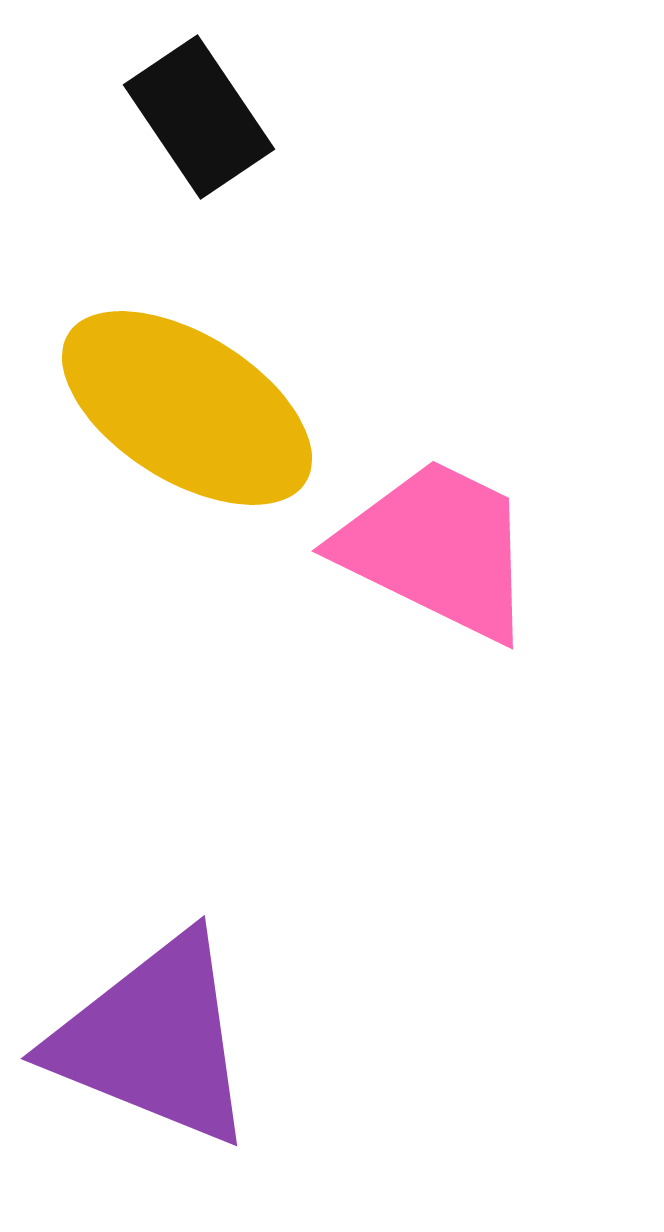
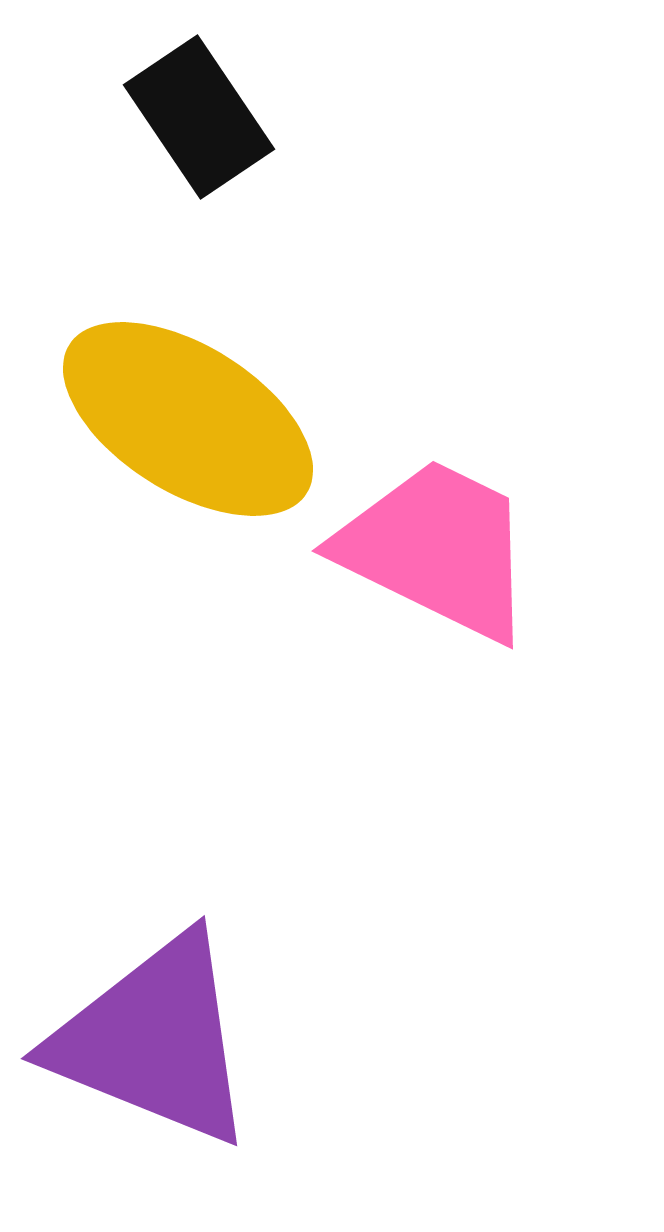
yellow ellipse: moved 1 px right, 11 px down
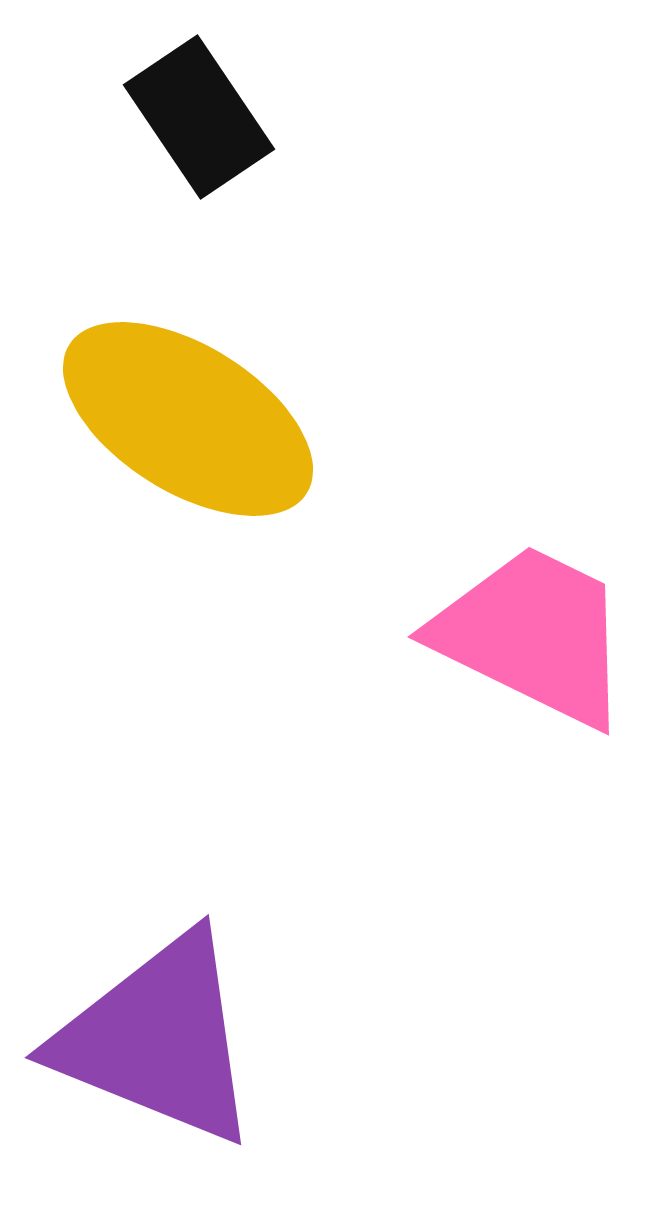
pink trapezoid: moved 96 px right, 86 px down
purple triangle: moved 4 px right, 1 px up
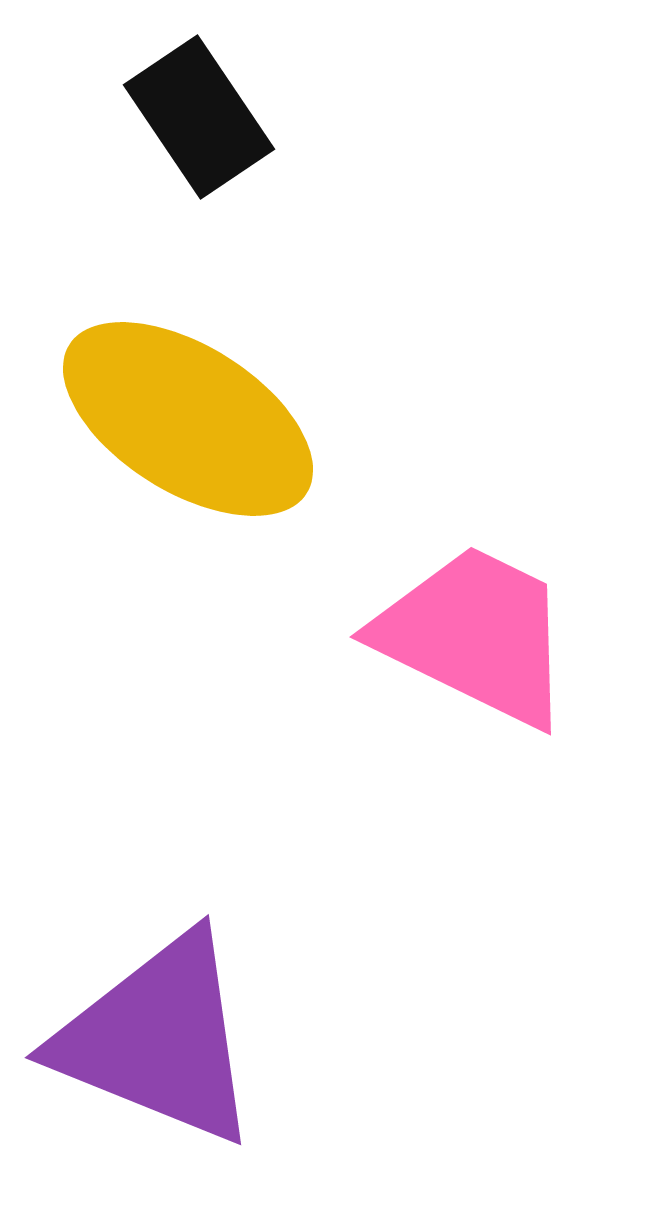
pink trapezoid: moved 58 px left
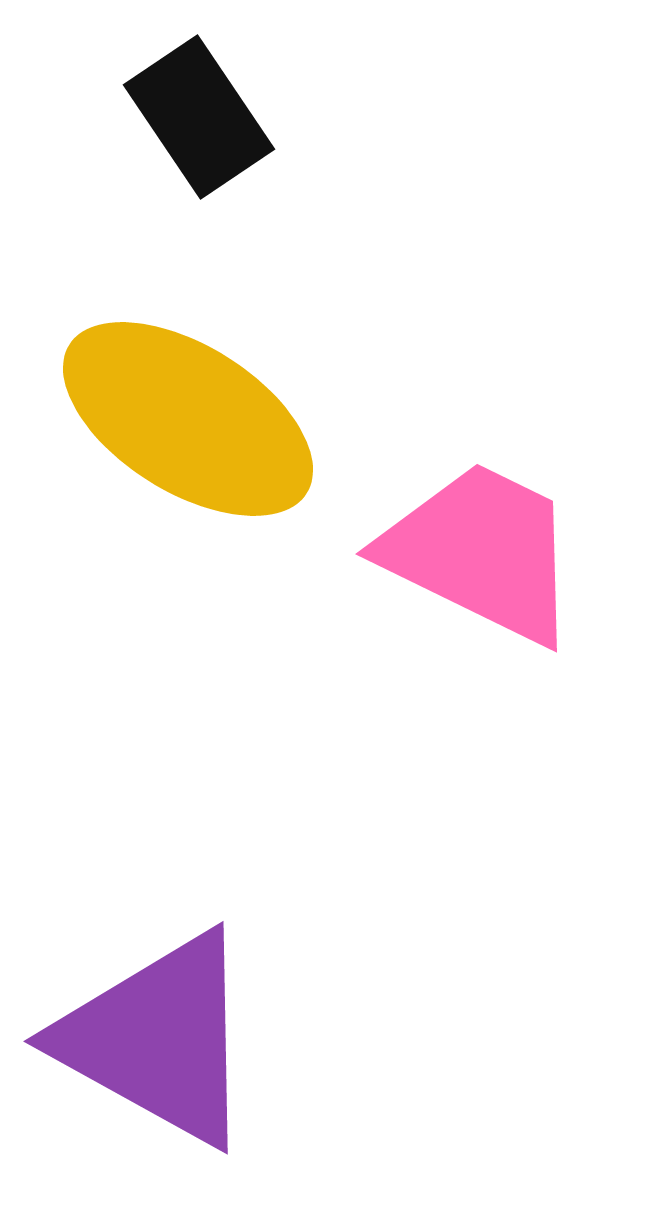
pink trapezoid: moved 6 px right, 83 px up
purple triangle: rotated 7 degrees clockwise
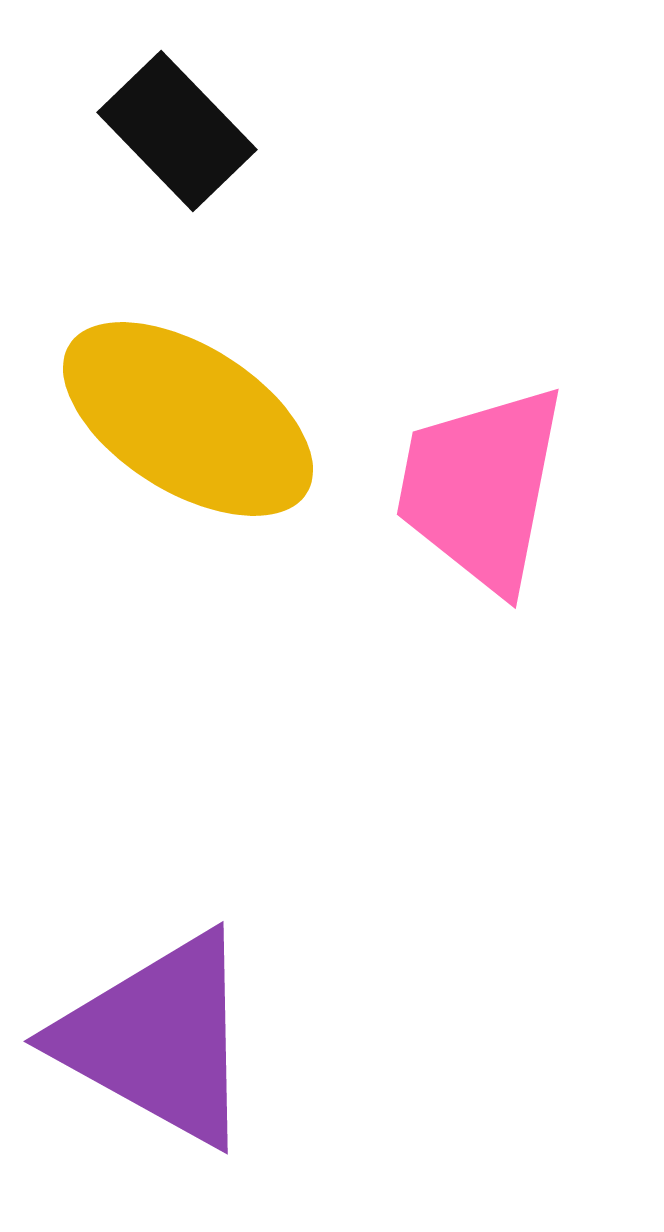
black rectangle: moved 22 px left, 14 px down; rotated 10 degrees counterclockwise
pink trapezoid: moved 64 px up; rotated 105 degrees counterclockwise
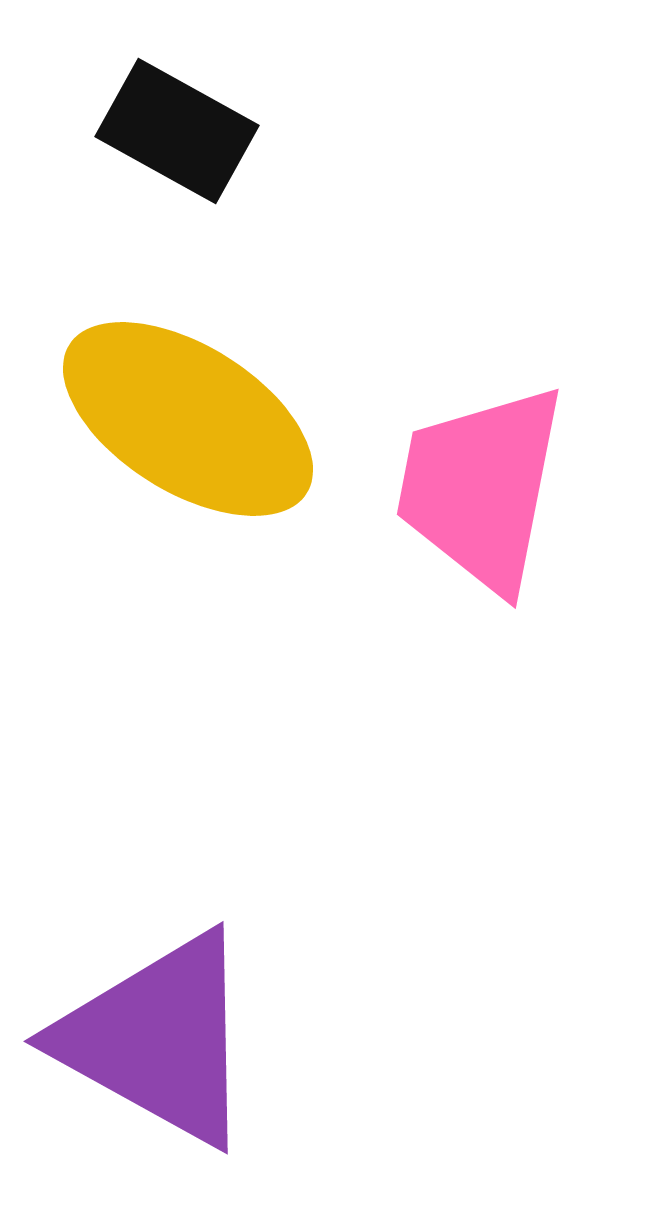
black rectangle: rotated 17 degrees counterclockwise
